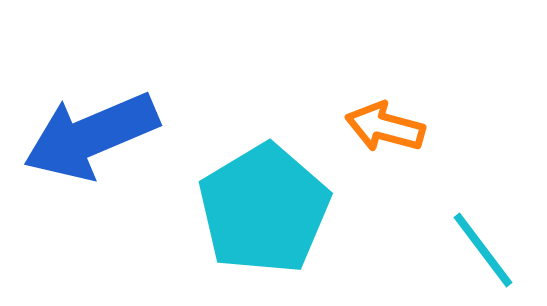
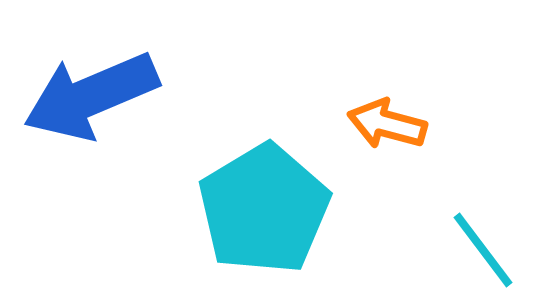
orange arrow: moved 2 px right, 3 px up
blue arrow: moved 40 px up
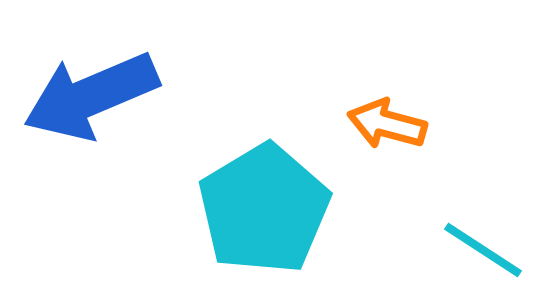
cyan line: rotated 20 degrees counterclockwise
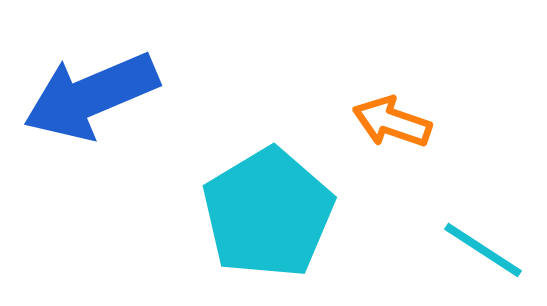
orange arrow: moved 5 px right, 2 px up; rotated 4 degrees clockwise
cyan pentagon: moved 4 px right, 4 px down
